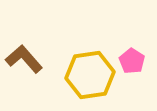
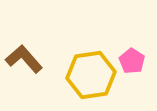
yellow hexagon: moved 1 px right
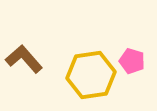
pink pentagon: rotated 15 degrees counterclockwise
